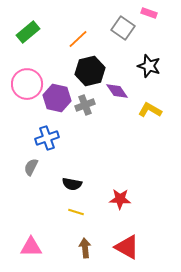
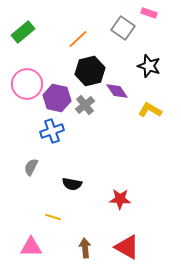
green rectangle: moved 5 px left
gray cross: rotated 18 degrees counterclockwise
blue cross: moved 5 px right, 7 px up
yellow line: moved 23 px left, 5 px down
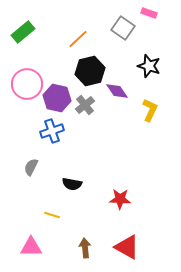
yellow L-shape: rotated 85 degrees clockwise
yellow line: moved 1 px left, 2 px up
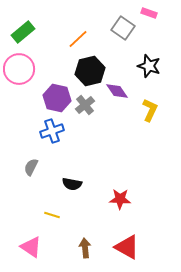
pink circle: moved 8 px left, 15 px up
pink triangle: rotated 35 degrees clockwise
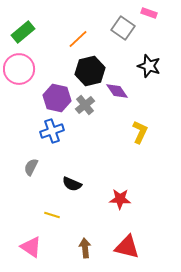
yellow L-shape: moved 10 px left, 22 px down
black semicircle: rotated 12 degrees clockwise
red triangle: rotated 16 degrees counterclockwise
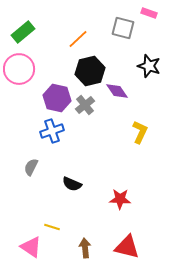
gray square: rotated 20 degrees counterclockwise
yellow line: moved 12 px down
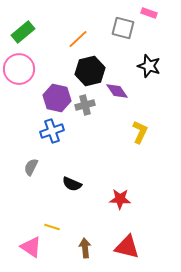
gray cross: rotated 24 degrees clockwise
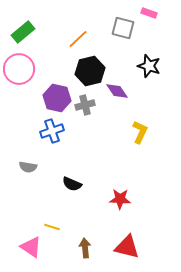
gray semicircle: moved 3 px left; rotated 108 degrees counterclockwise
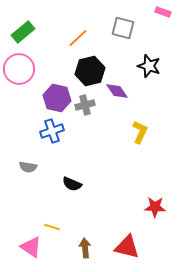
pink rectangle: moved 14 px right, 1 px up
orange line: moved 1 px up
red star: moved 35 px right, 8 px down
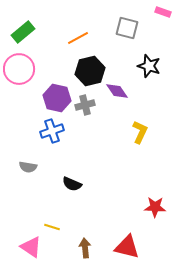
gray square: moved 4 px right
orange line: rotated 15 degrees clockwise
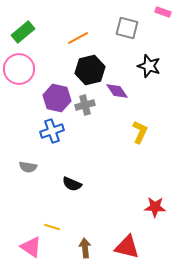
black hexagon: moved 1 px up
